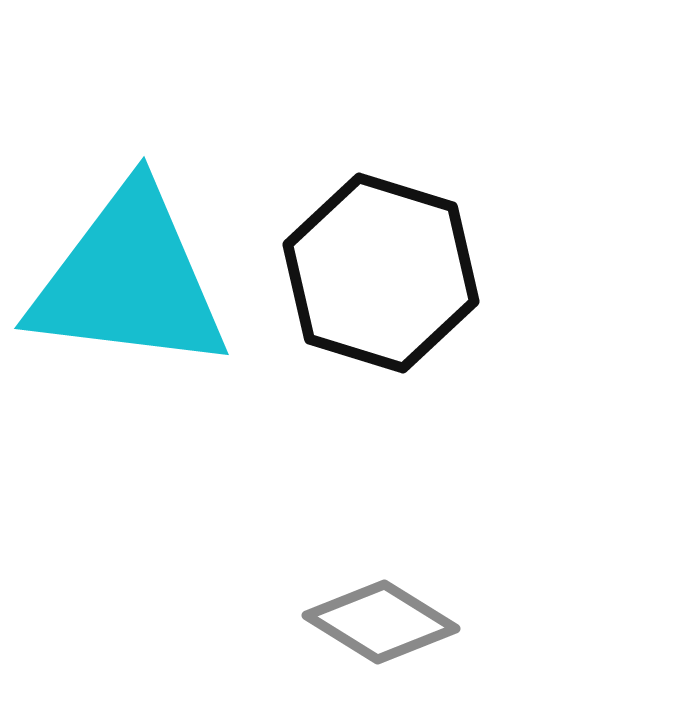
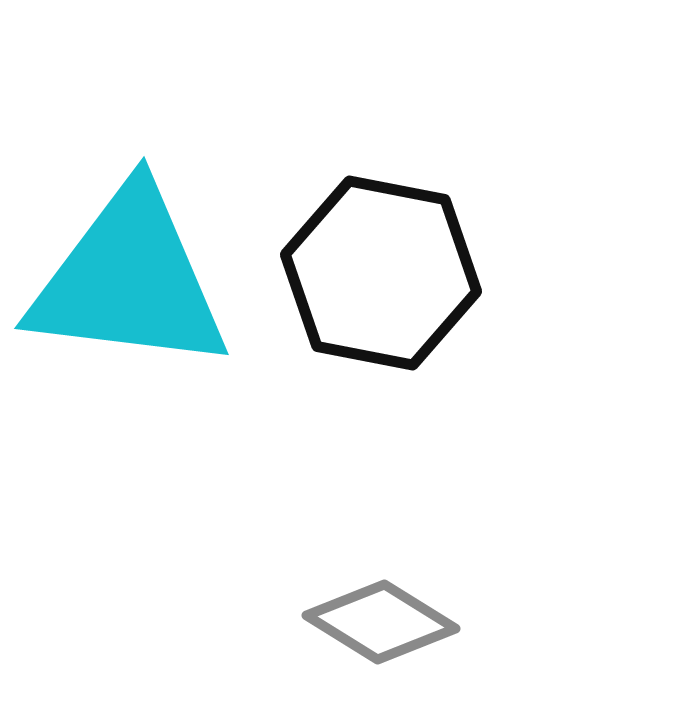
black hexagon: rotated 6 degrees counterclockwise
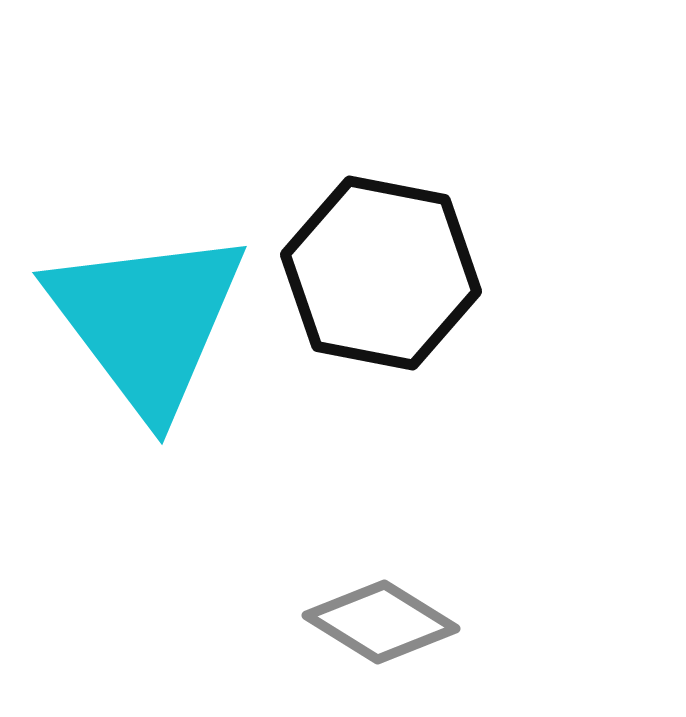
cyan triangle: moved 18 px right, 41 px down; rotated 46 degrees clockwise
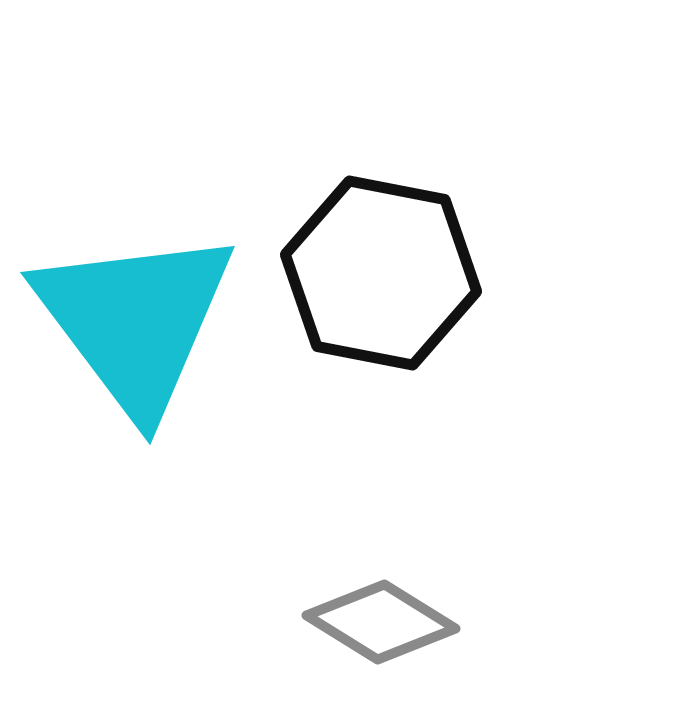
cyan triangle: moved 12 px left
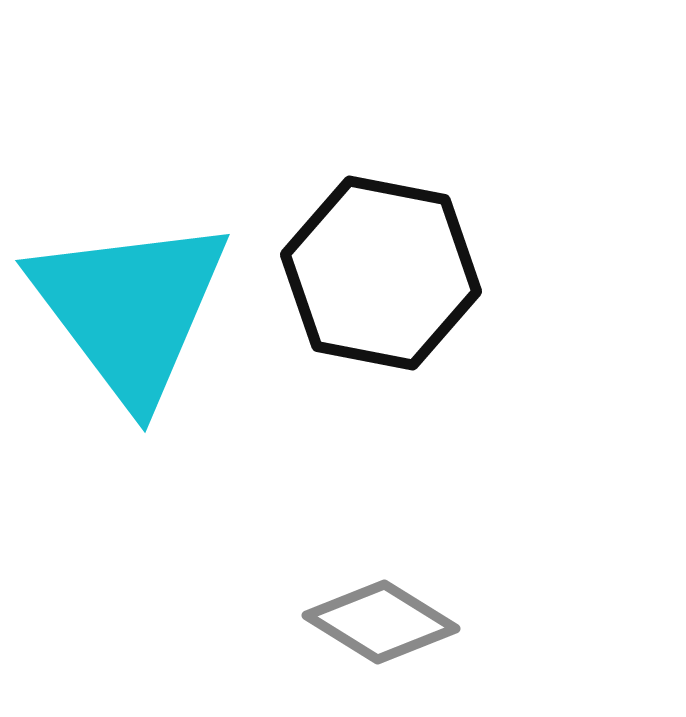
cyan triangle: moved 5 px left, 12 px up
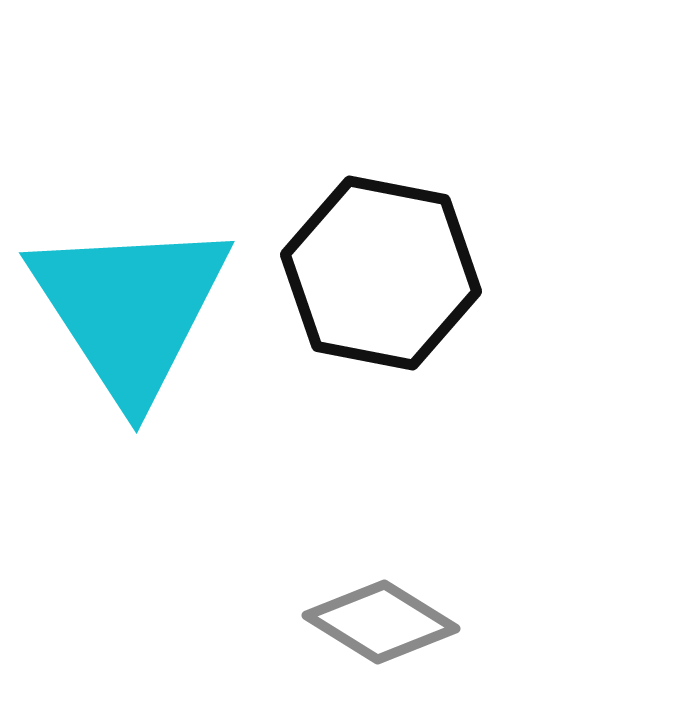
cyan triangle: rotated 4 degrees clockwise
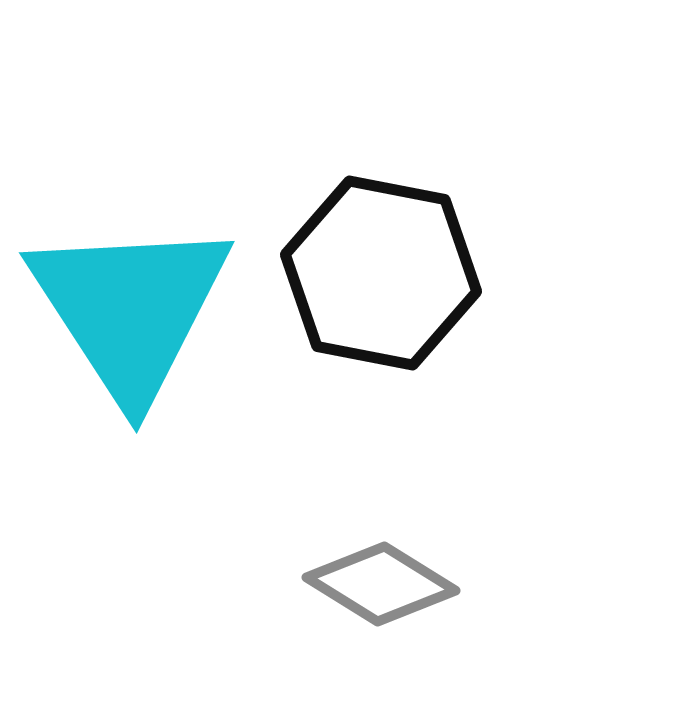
gray diamond: moved 38 px up
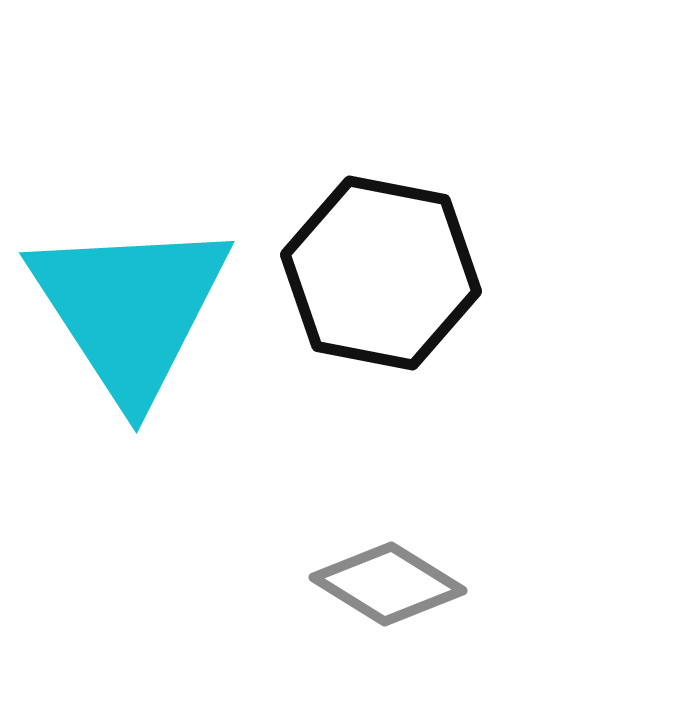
gray diamond: moved 7 px right
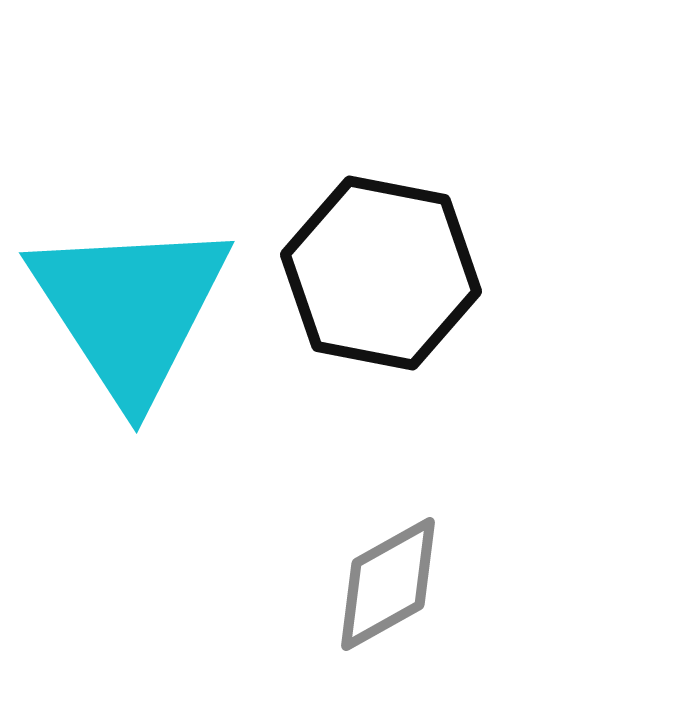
gray diamond: rotated 61 degrees counterclockwise
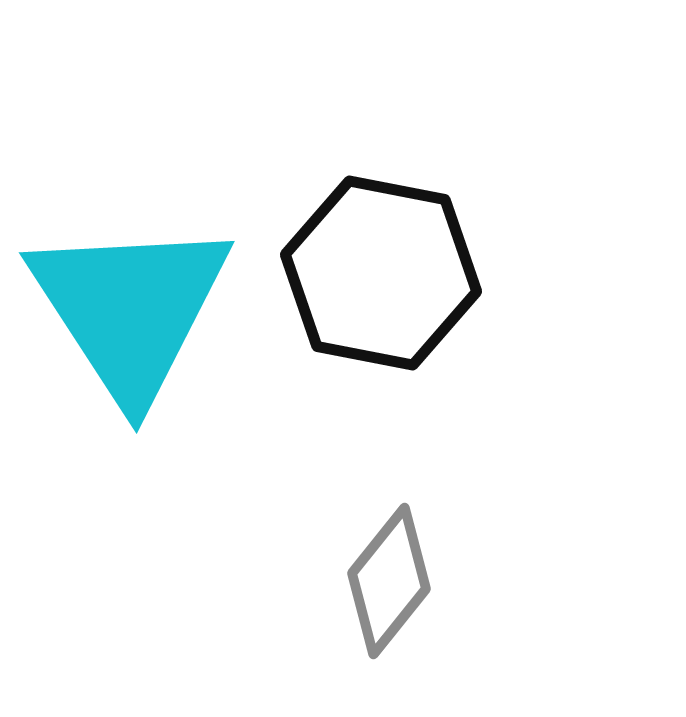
gray diamond: moved 1 px right, 3 px up; rotated 22 degrees counterclockwise
